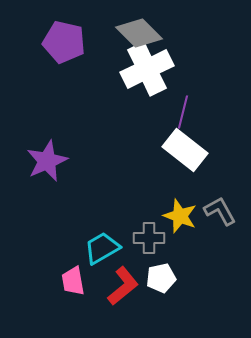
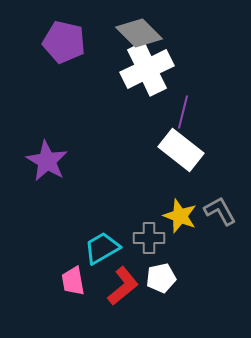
white rectangle: moved 4 px left
purple star: rotated 18 degrees counterclockwise
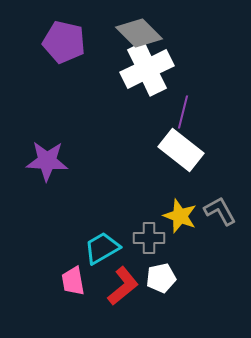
purple star: rotated 27 degrees counterclockwise
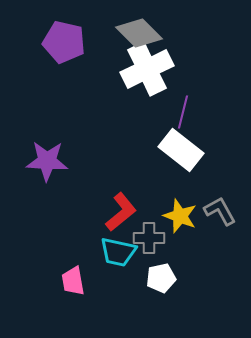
cyan trapezoid: moved 16 px right, 4 px down; rotated 138 degrees counterclockwise
red L-shape: moved 2 px left, 74 px up
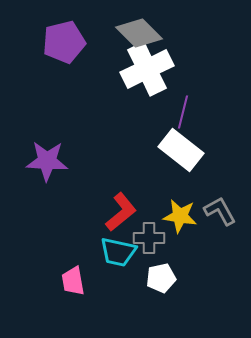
purple pentagon: rotated 27 degrees counterclockwise
yellow star: rotated 12 degrees counterclockwise
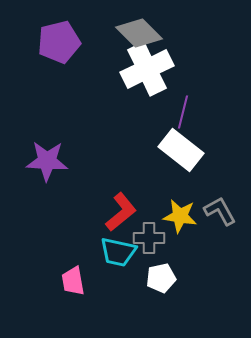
purple pentagon: moved 5 px left
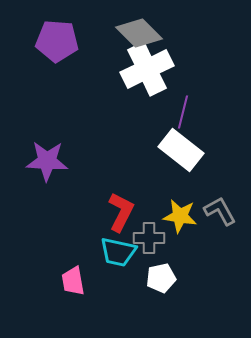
purple pentagon: moved 2 px left, 1 px up; rotated 18 degrees clockwise
red L-shape: rotated 24 degrees counterclockwise
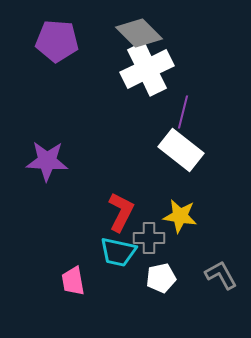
gray L-shape: moved 1 px right, 64 px down
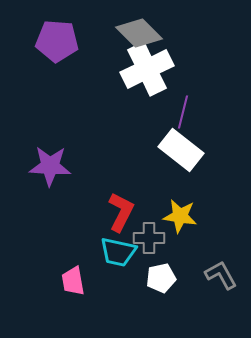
purple star: moved 3 px right, 5 px down
